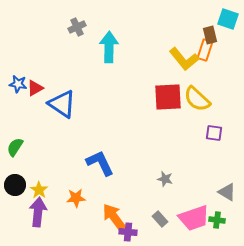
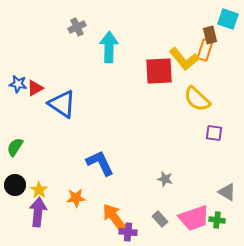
red square: moved 9 px left, 26 px up
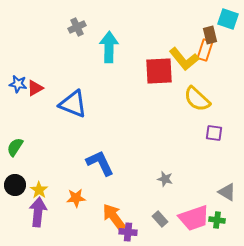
blue triangle: moved 11 px right; rotated 12 degrees counterclockwise
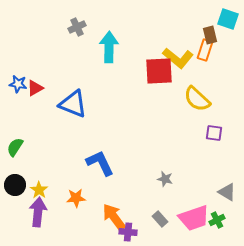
yellow L-shape: moved 6 px left, 1 px up; rotated 12 degrees counterclockwise
green cross: rotated 35 degrees counterclockwise
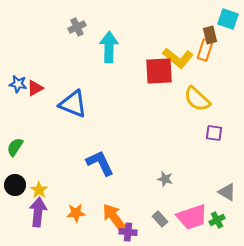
orange star: moved 15 px down
pink trapezoid: moved 2 px left, 1 px up
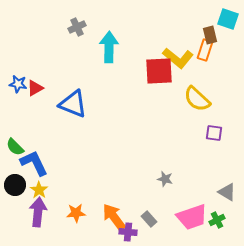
green semicircle: rotated 78 degrees counterclockwise
blue L-shape: moved 66 px left
gray rectangle: moved 11 px left
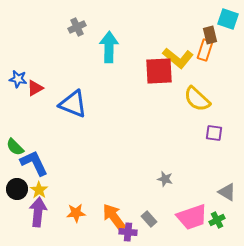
blue star: moved 5 px up
black circle: moved 2 px right, 4 px down
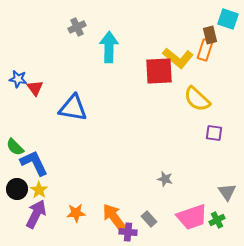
red triangle: rotated 36 degrees counterclockwise
blue triangle: moved 4 px down; rotated 12 degrees counterclockwise
gray triangle: rotated 24 degrees clockwise
purple arrow: moved 2 px left, 2 px down; rotated 20 degrees clockwise
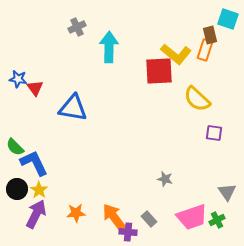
yellow L-shape: moved 2 px left, 4 px up
